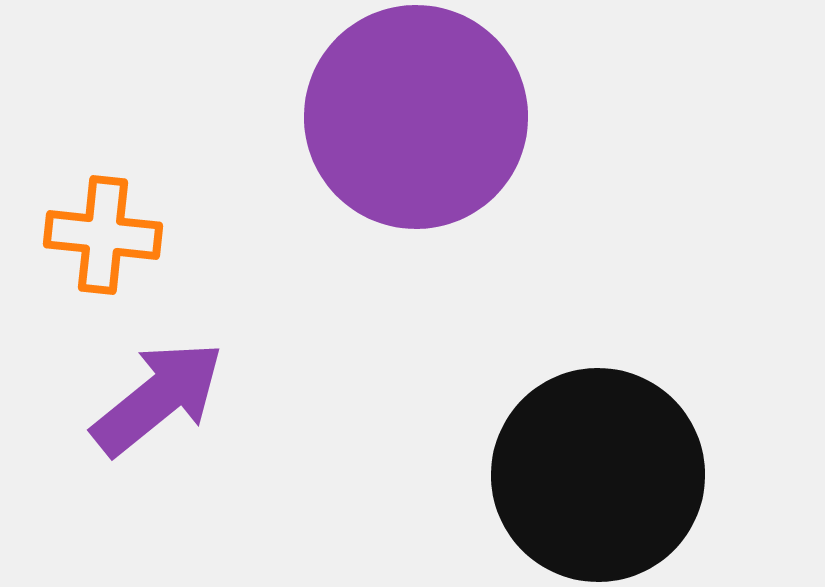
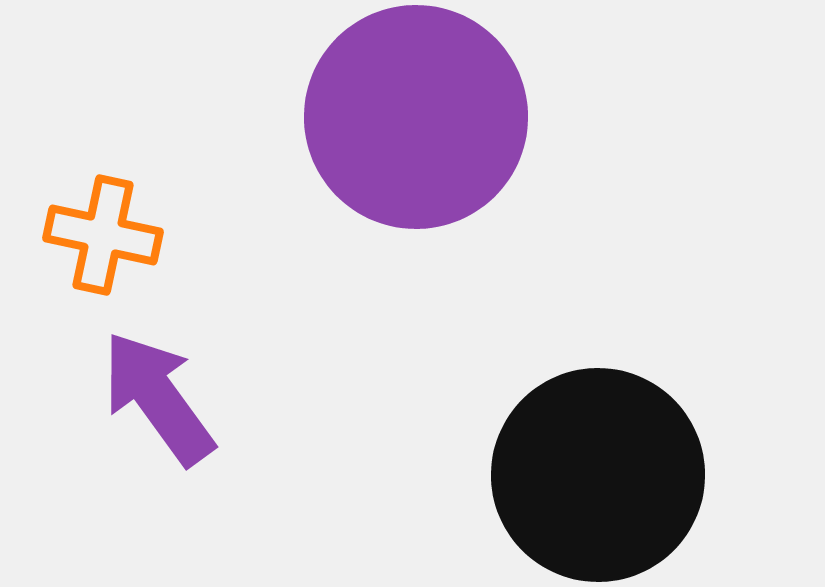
orange cross: rotated 6 degrees clockwise
purple arrow: rotated 87 degrees counterclockwise
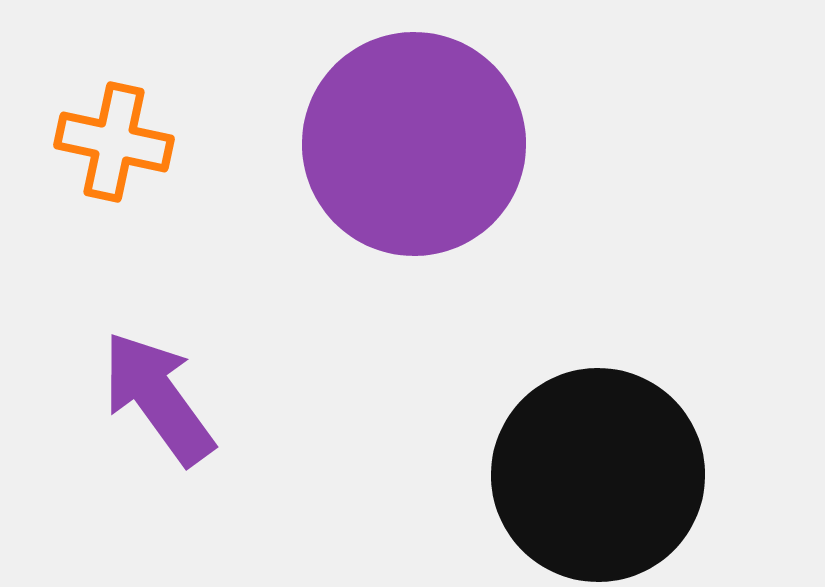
purple circle: moved 2 px left, 27 px down
orange cross: moved 11 px right, 93 px up
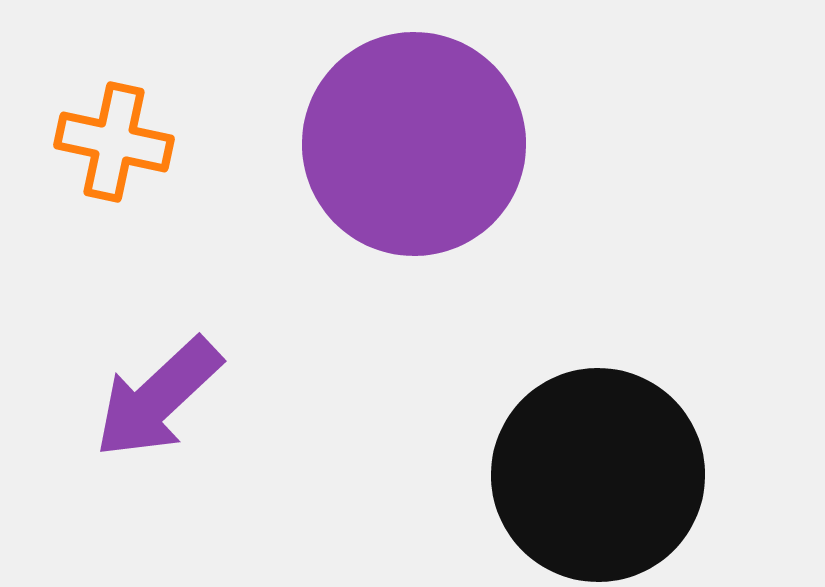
purple arrow: rotated 97 degrees counterclockwise
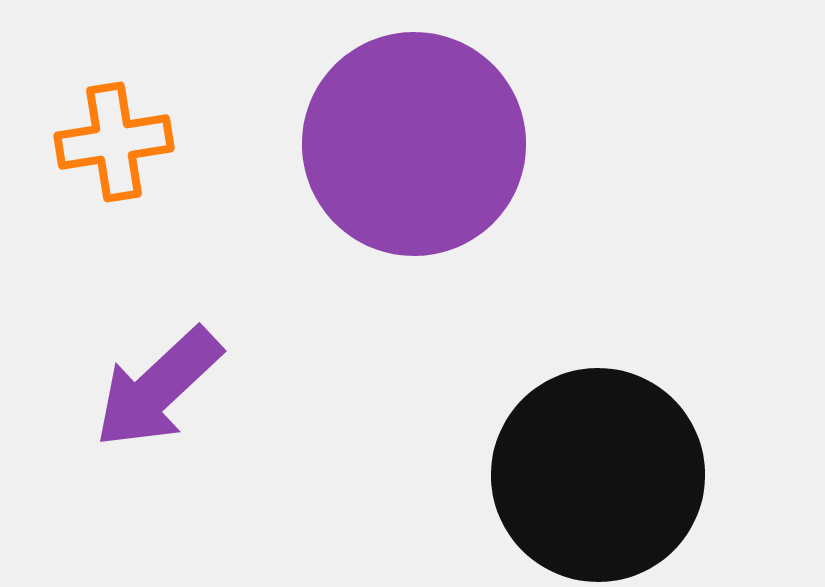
orange cross: rotated 21 degrees counterclockwise
purple arrow: moved 10 px up
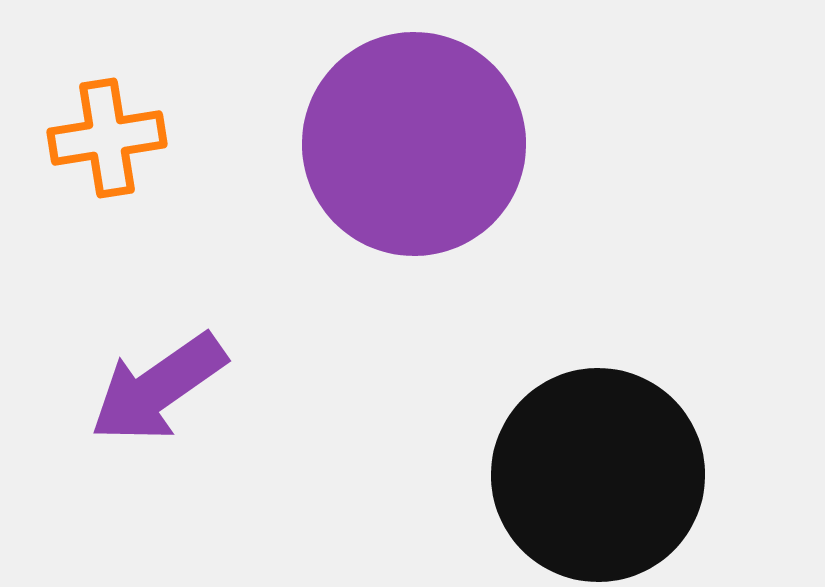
orange cross: moved 7 px left, 4 px up
purple arrow: rotated 8 degrees clockwise
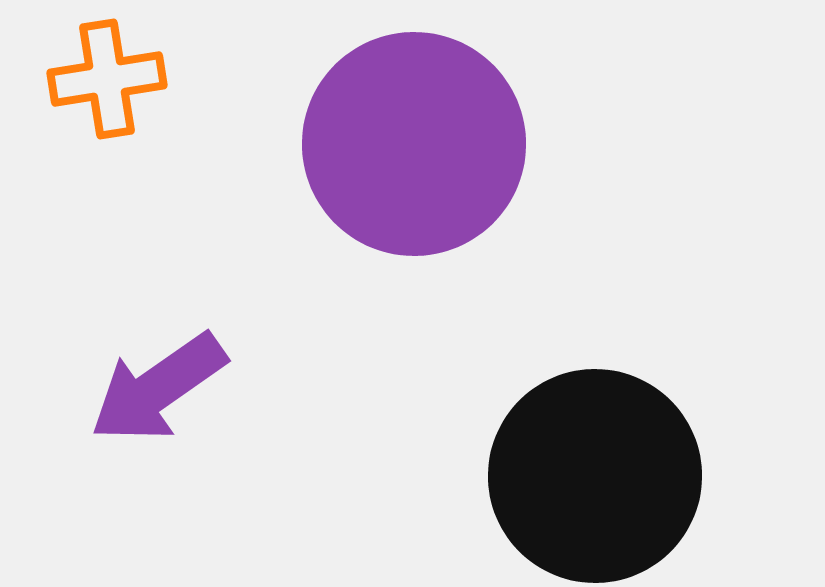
orange cross: moved 59 px up
black circle: moved 3 px left, 1 px down
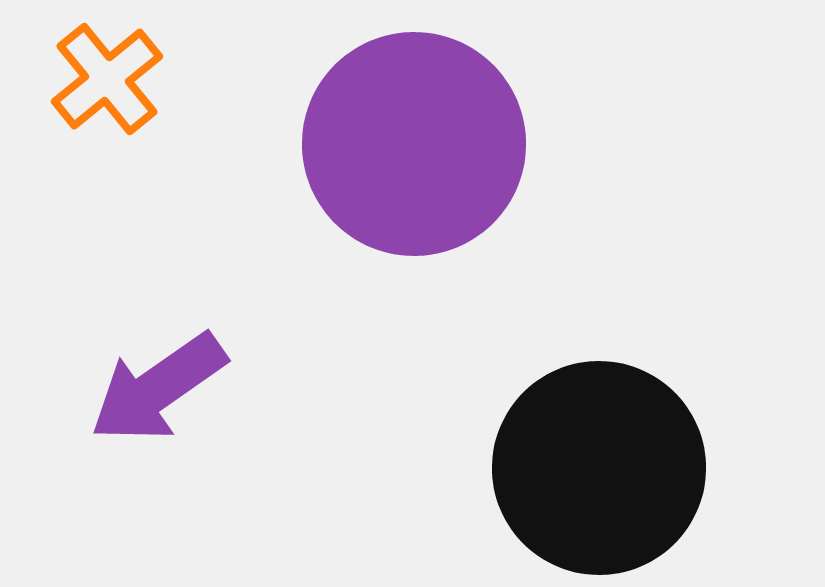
orange cross: rotated 30 degrees counterclockwise
black circle: moved 4 px right, 8 px up
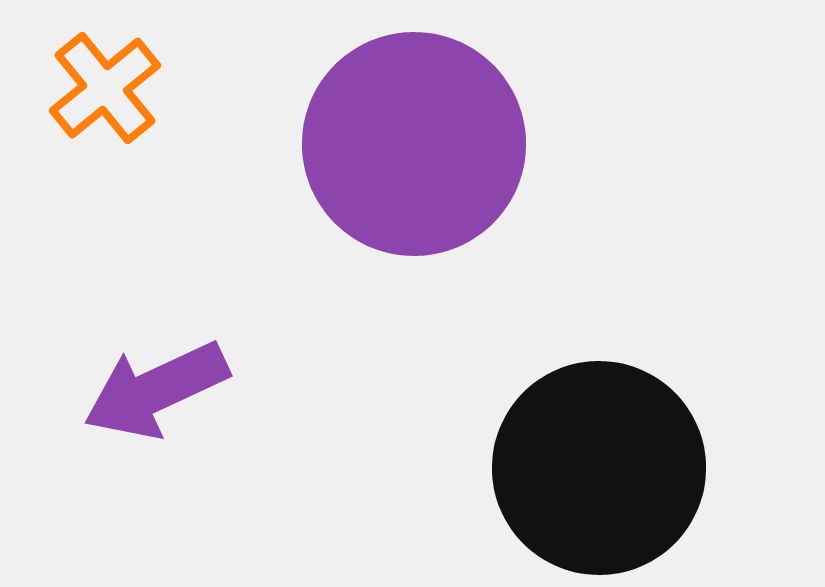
orange cross: moved 2 px left, 9 px down
purple arrow: moved 2 px left, 2 px down; rotated 10 degrees clockwise
